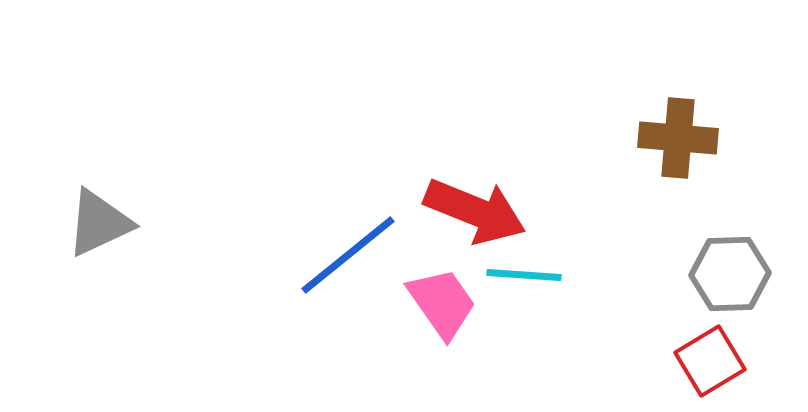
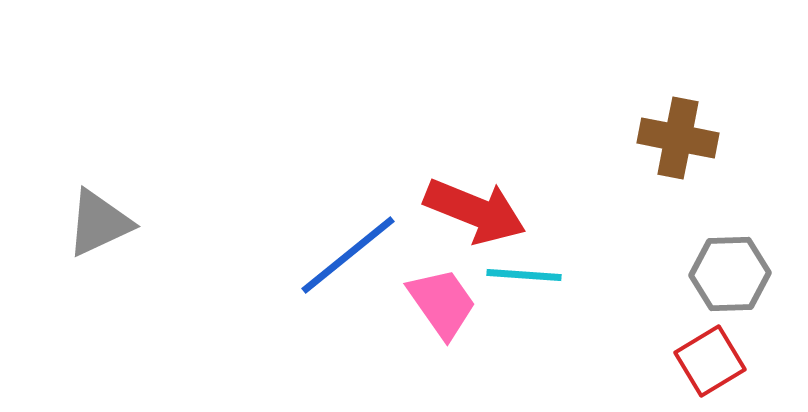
brown cross: rotated 6 degrees clockwise
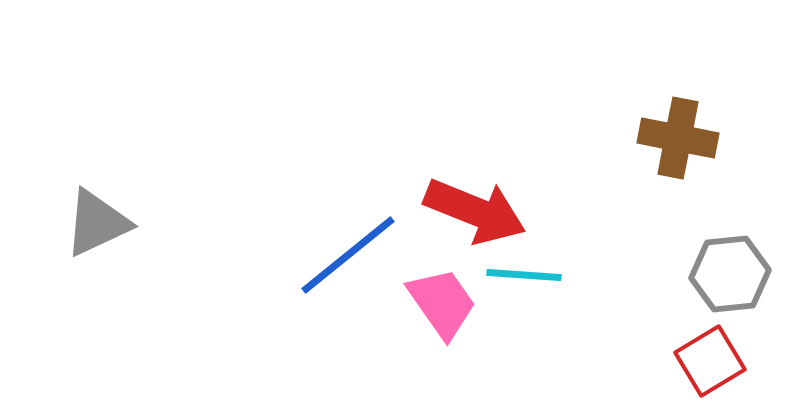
gray triangle: moved 2 px left
gray hexagon: rotated 4 degrees counterclockwise
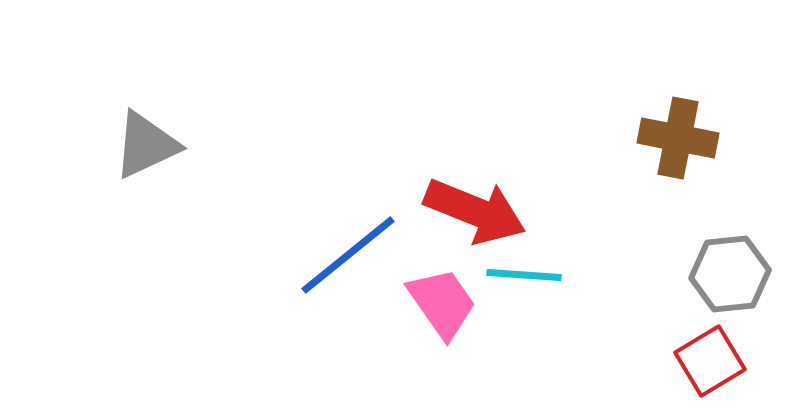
gray triangle: moved 49 px right, 78 px up
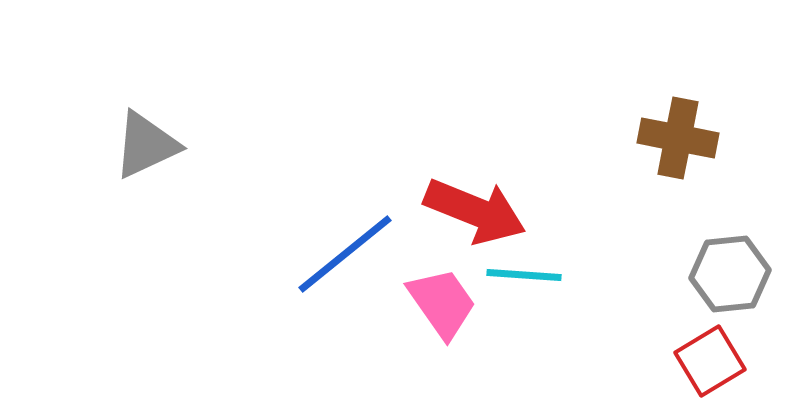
blue line: moved 3 px left, 1 px up
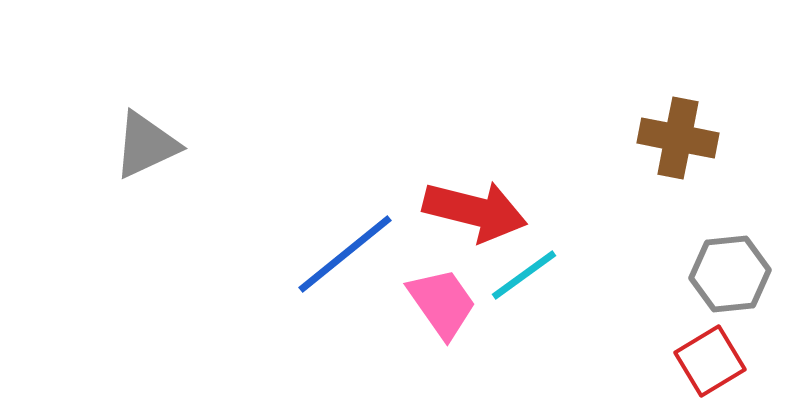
red arrow: rotated 8 degrees counterclockwise
cyan line: rotated 40 degrees counterclockwise
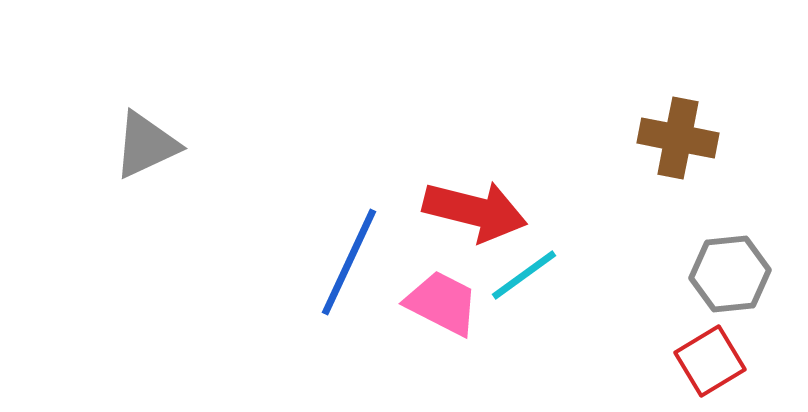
blue line: moved 4 px right, 8 px down; rotated 26 degrees counterclockwise
pink trapezoid: rotated 28 degrees counterclockwise
